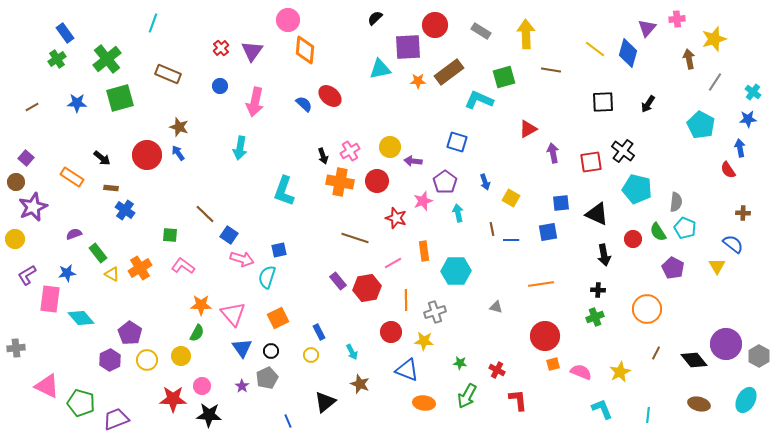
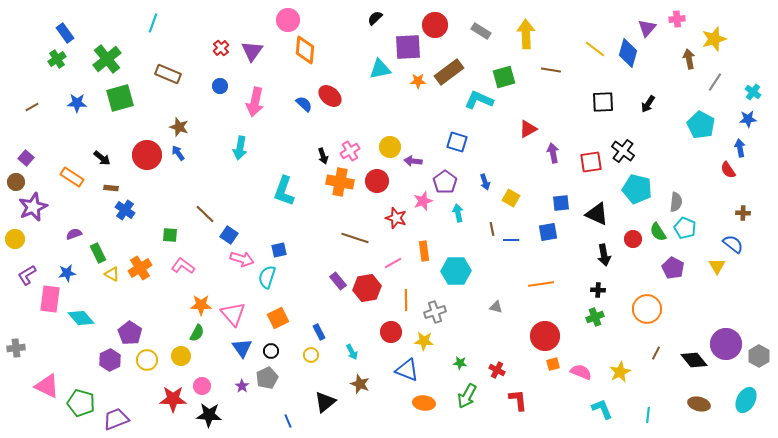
green rectangle at (98, 253): rotated 12 degrees clockwise
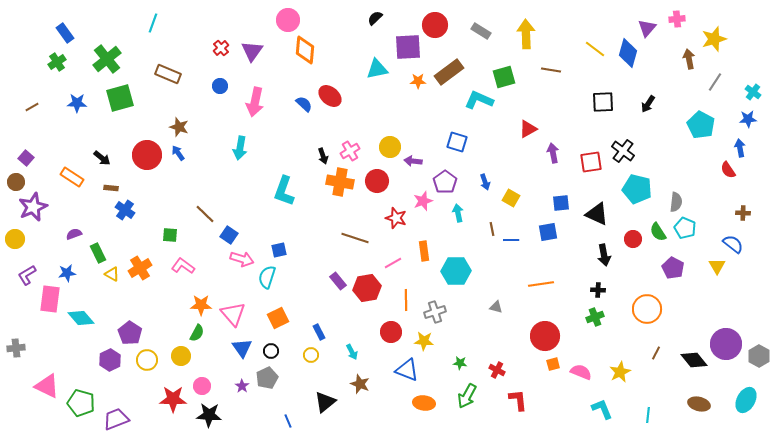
green cross at (57, 59): moved 3 px down
cyan triangle at (380, 69): moved 3 px left
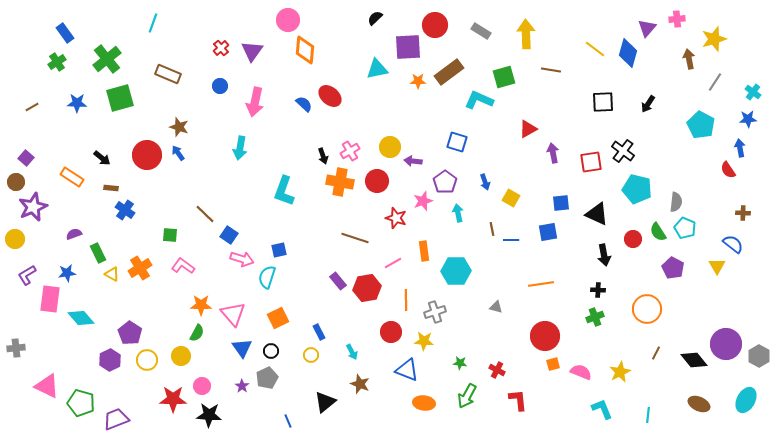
brown ellipse at (699, 404): rotated 10 degrees clockwise
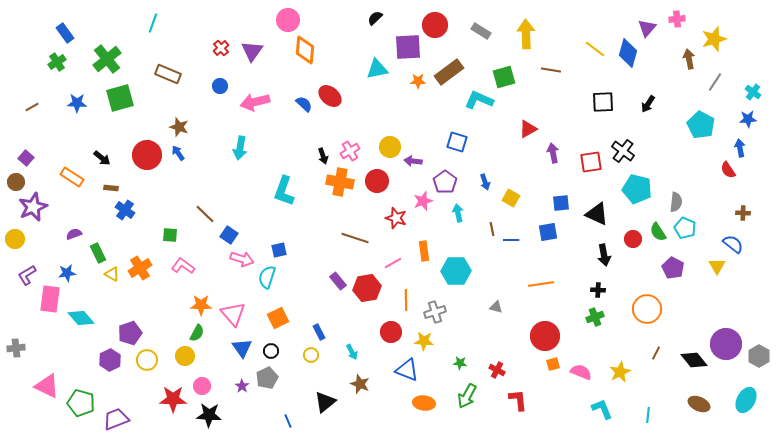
pink arrow at (255, 102): rotated 64 degrees clockwise
purple pentagon at (130, 333): rotated 20 degrees clockwise
yellow circle at (181, 356): moved 4 px right
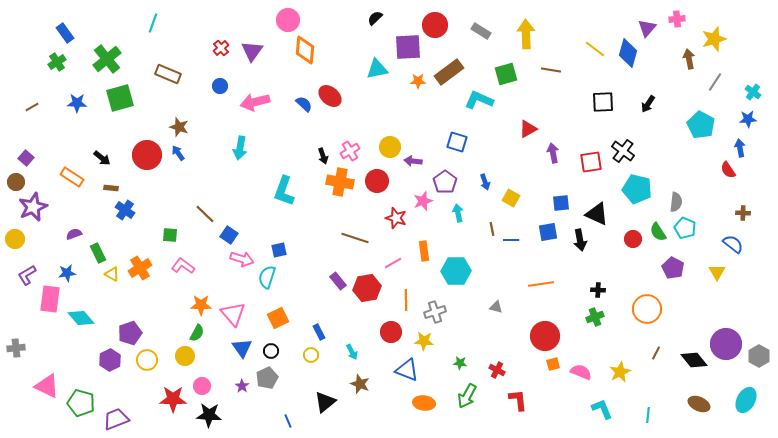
green square at (504, 77): moved 2 px right, 3 px up
black arrow at (604, 255): moved 24 px left, 15 px up
yellow triangle at (717, 266): moved 6 px down
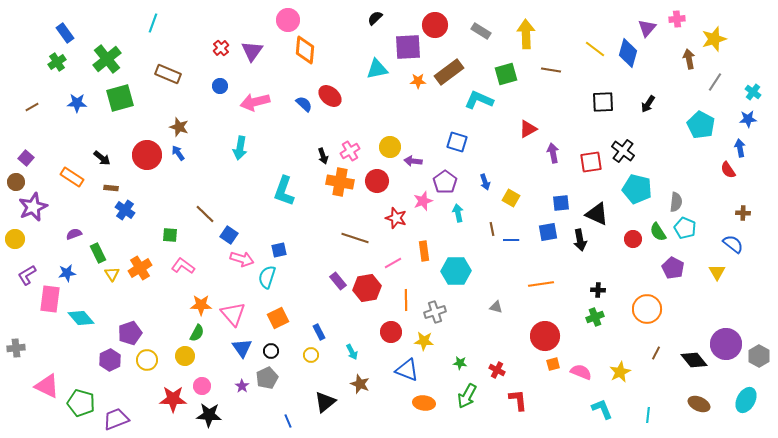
yellow triangle at (112, 274): rotated 28 degrees clockwise
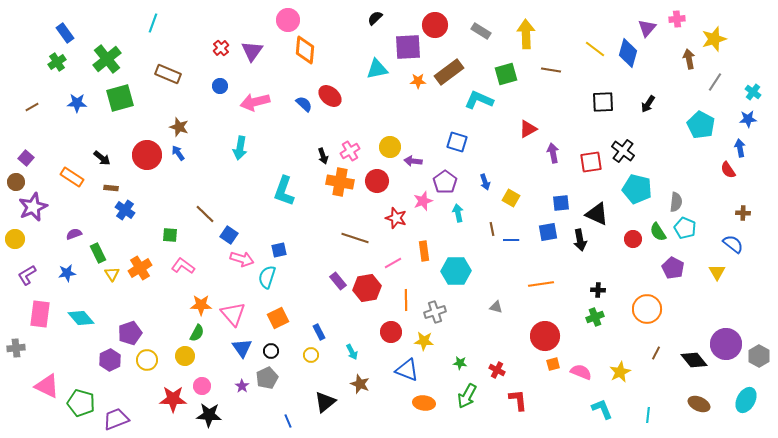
pink rectangle at (50, 299): moved 10 px left, 15 px down
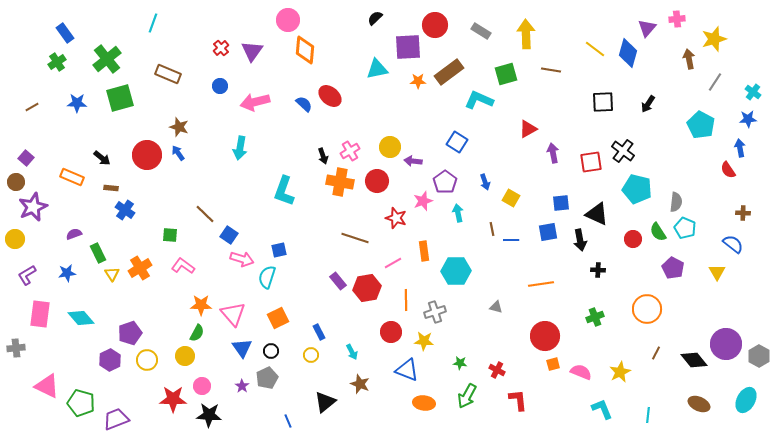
blue square at (457, 142): rotated 15 degrees clockwise
orange rectangle at (72, 177): rotated 10 degrees counterclockwise
black cross at (598, 290): moved 20 px up
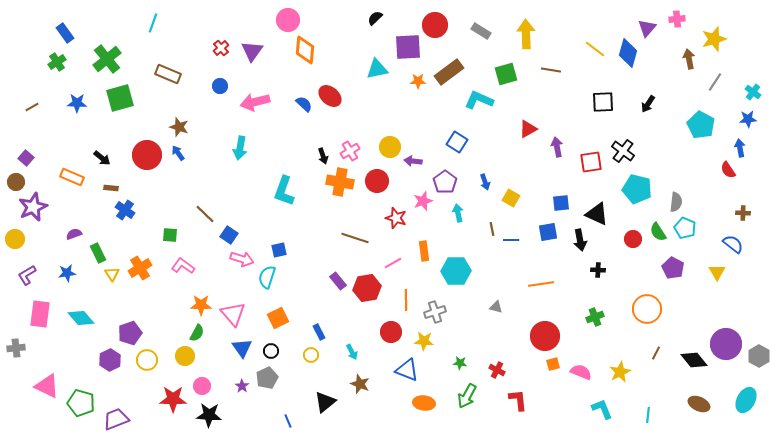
purple arrow at (553, 153): moved 4 px right, 6 px up
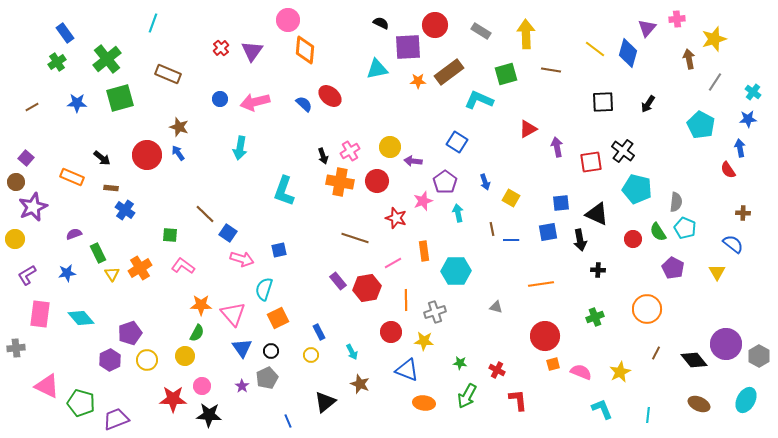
black semicircle at (375, 18): moved 6 px right, 5 px down; rotated 70 degrees clockwise
blue circle at (220, 86): moved 13 px down
blue square at (229, 235): moved 1 px left, 2 px up
cyan semicircle at (267, 277): moved 3 px left, 12 px down
